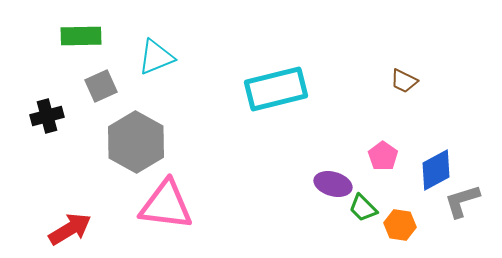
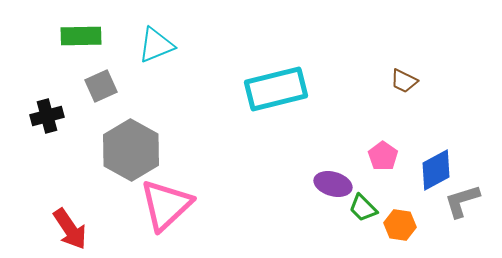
cyan triangle: moved 12 px up
gray hexagon: moved 5 px left, 8 px down
pink triangle: rotated 50 degrees counterclockwise
red arrow: rotated 87 degrees clockwise
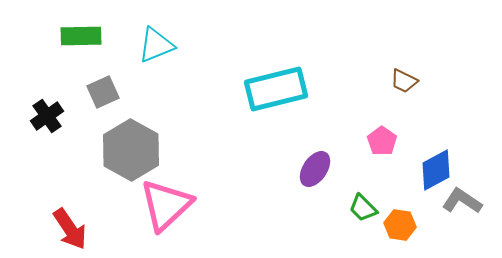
gray square: moved 2 px right, 6 px down
black cross: rotated 20 degrees counterclockwise
pink pentagon: moved 1 px left, 15 px up
purple ellipse: moved 18 px left, 15 px up; rotated 72 degrees counterclockwise
gray L-shape: rotated 51 degrees clockwise
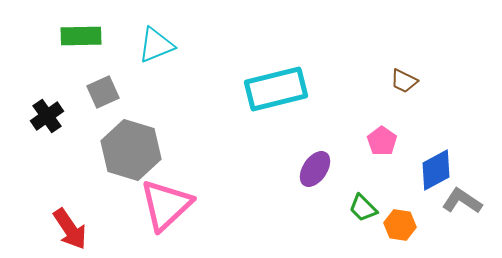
gray hexagon: rotated 12 degrees counterclockwise
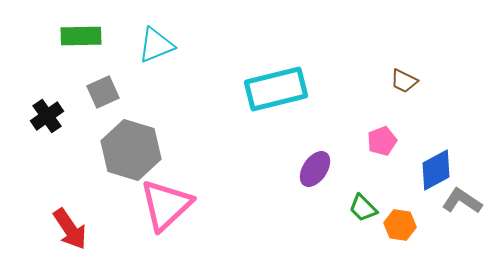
pink pentagon: rotated 16 degrees clockwise
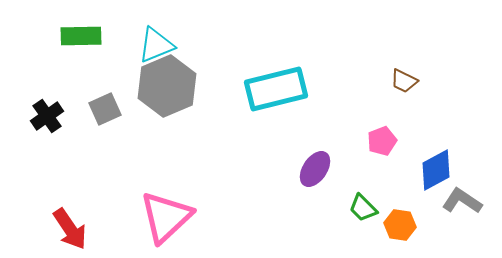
gray square: moved 2 px right, 17 px down
gray hexagon: moved 36 px right, 64 px up; rotated 20 degrees clockwise
pink triangle: moved 12 px down
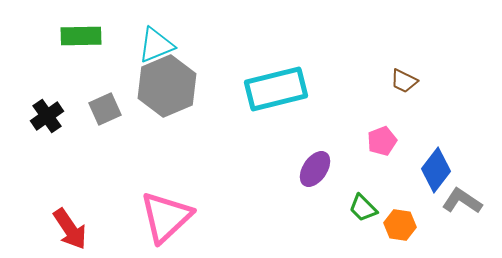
blue diamond: rotated 24 degrees counterclockwise
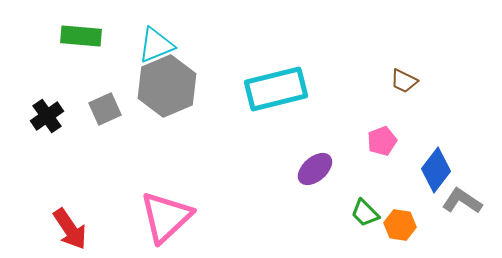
green rectangle: rotated 6 degrees clockwise
purple ellipse: rotated 15 degrees clockwise
green trapezoid: moved 2 px right, 5 px down
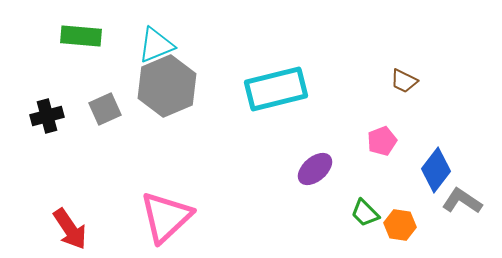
black cross: rotated 20 degrees clockwise
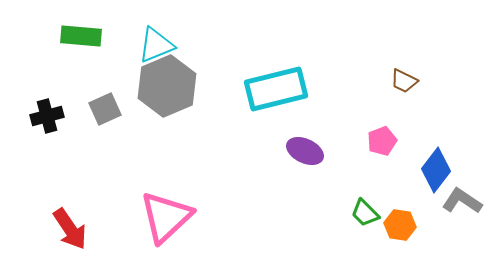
purple ellipse: moved 10 px left, 18 px up; rotated 66 degrees clockwise
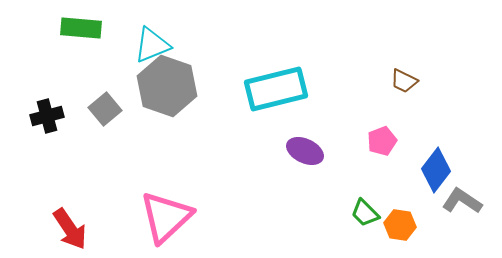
green rectangle: moved 8 px up
cyan triangle: moved 4 px left
gray hexagon: rotated 18 degrees counterclockwise
gray square: rotated 16 degrees counterclockwise
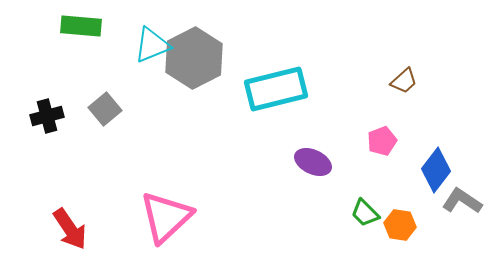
green rectangle: moved 2 px up
brown trapezoid: rotated 68 degrees counterclockwise
gray hexagon: moved 27 px right, 28 px up; rotated 14 degrees clockwise
purple ellipse: moved 8 px right, 11 px down
